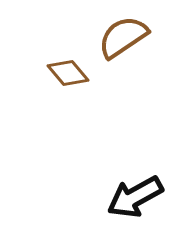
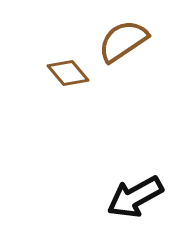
brown semicircle: moved 4 px down
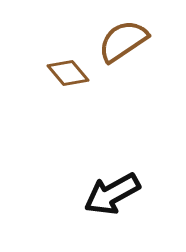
black arrow: moved 23 px left, 3 px up
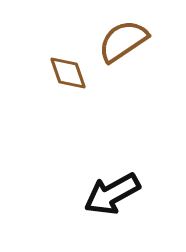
brown diamond: rotated 21 degrees clockwise
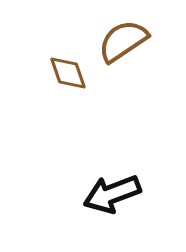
black arrow: rotated 8 degrees clockwise
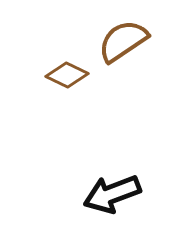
brown diamond: moved 1 px left, 2 px down; rotated 45 degrees counterclockwise
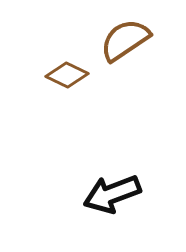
brown semicircle: moved 2 px right, 1 px up
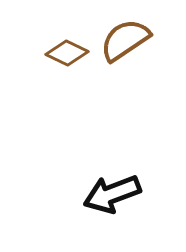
brown diamond: moved 22 px up
